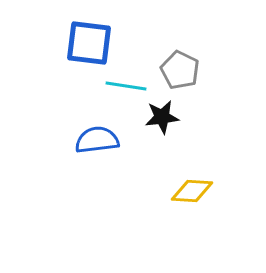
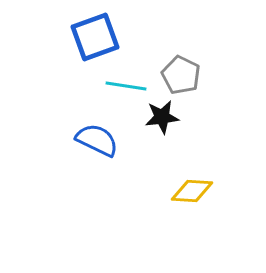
blue square: moved 6 px right, 6 px up; rotated 27 degrees counterclockwise
gray pentagon: moved 1 px right, 5 px down
blue semicircle: rotated 33 degrees clockwise
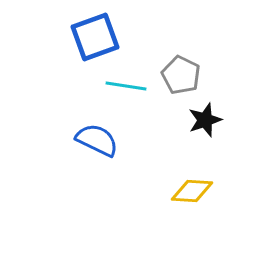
black star: moved 43 px right, 3 px down; rotated 12 degrees counterclockwise
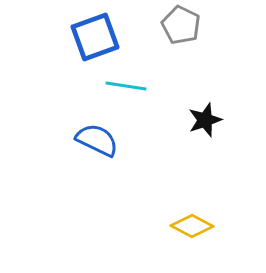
gray pentagon: moved 50 px up
yellow diamond: moved 35 px down; rotated 24 degrees clockwise
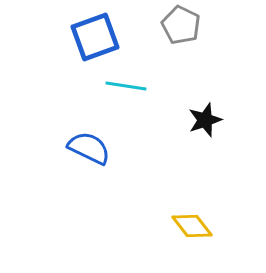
blue semicircle: moved 8 px left, 8 px down
yellow diamond: rotated 24 degrees clockwise
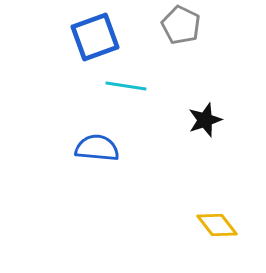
blue semicircle: moved 8 px right; rotated 21 degrees counterclockwise
yellow diamond: moved 25 px right, 1 px up
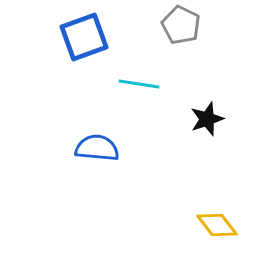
blue square: moved 11 px left
cyan line: moved 13 px right, 2 px up
black star: moved 2 px right, 1 px up
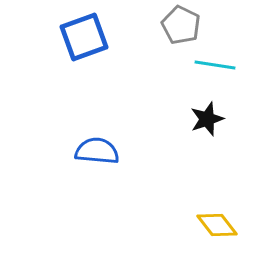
cyan line: moved 76 px right, 19 px up
blue semicircle: moved 3 px down
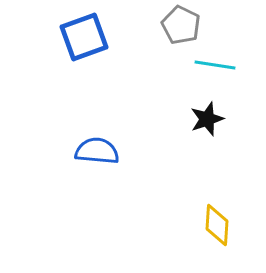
yellow diamond: rotated 42 degrees clockwise
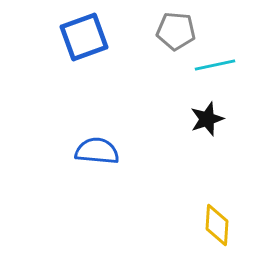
gray pentagon: moved 5 px left, 6 px down; rotated 21 degrees counterclockwise
cyan line: rotated 21 degrees counterclockwise
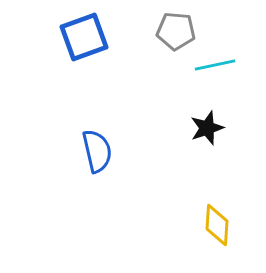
black star: moved 9 px down
blue semicircle: rotated 72 degrees clockwise
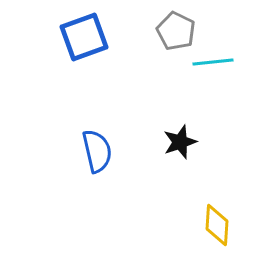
gray pentagon: rotated 21 degrees clockwise
cyan line: moved 2 px left, 3 px up; rotated 6 degrees clockwise
black star: moved 27 px left, 14 px down
